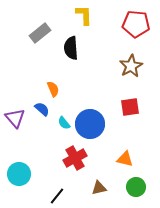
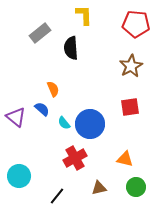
purple triangle: moved 1 px right, 1 px up; rotated 10 degrees counterclockwise
cyan circle: moved 2 px down
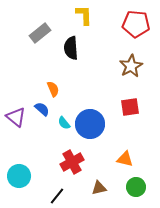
red cross: moved 3 px left, 4 px down
